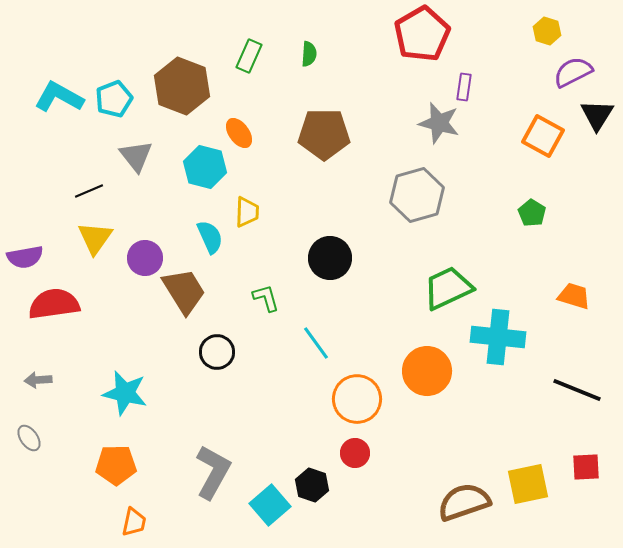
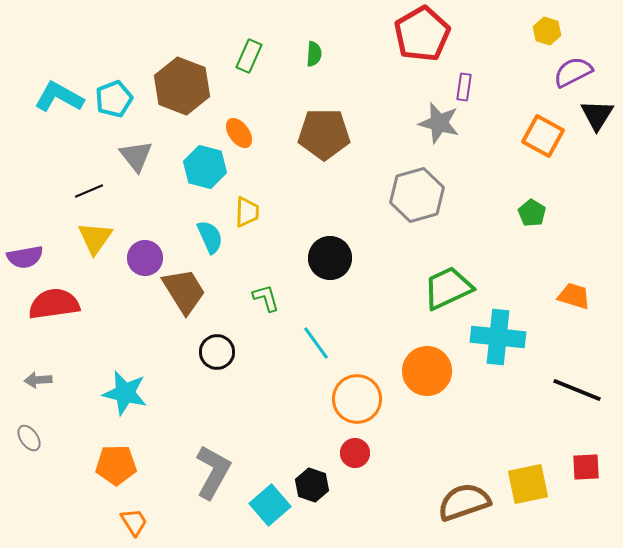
green semicircle at (309, 54): moved 5 px right
orange trapezoid at (134, 522): rotated 44 degrees counterclockwise
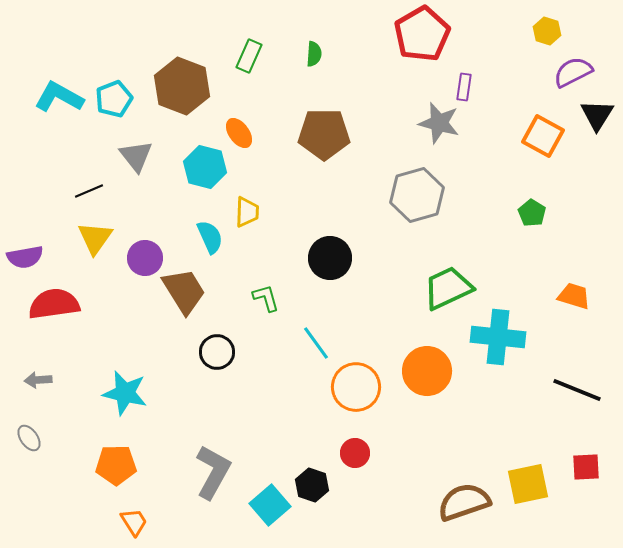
orange circle at (357, 399): moved 1 px left, 12 px up
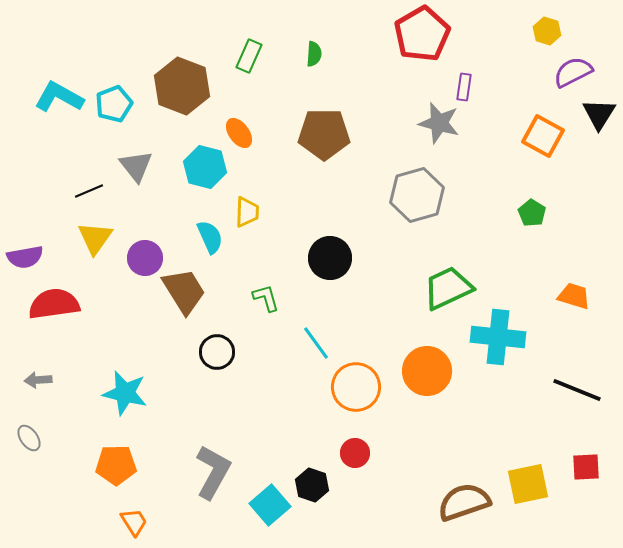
cyan pentagon at (114, 99): moved 5 px down
black triangle at (597, 115): moved 2 px right, 1 px up
gray triangle at (136, 156): moved 10 px down
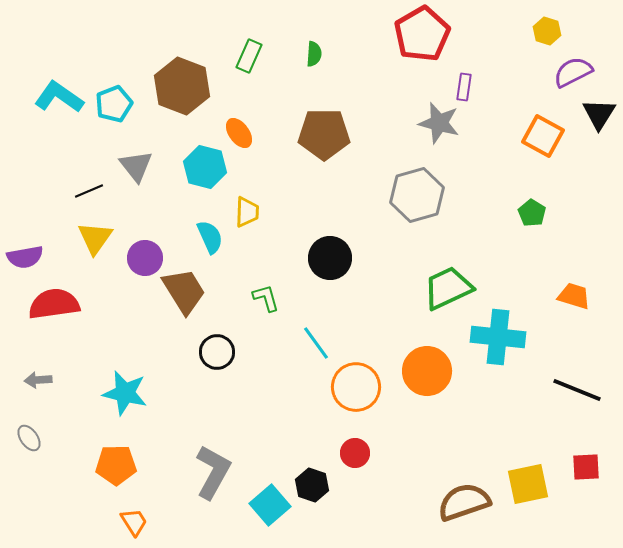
cyan L-shape at (59, 97): rotated 6 degrees clockwise
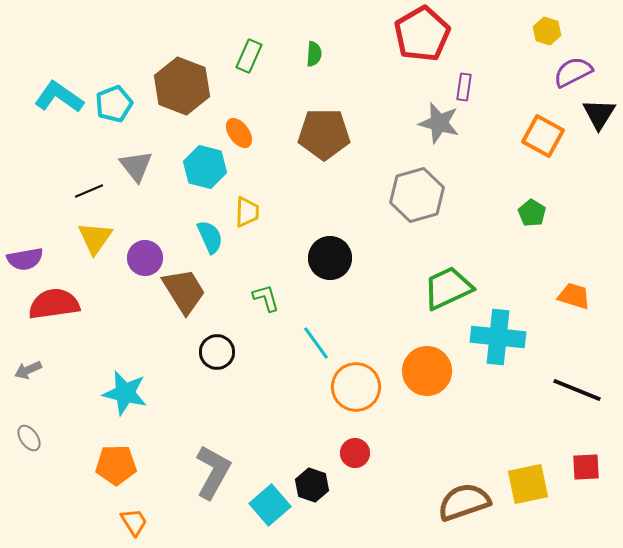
purple semicircle at (25, 257): moved 2 px down
gray arrow at (38, 380): moved 10 px left, 10 px up; rotated 20 degrees counterclockwise
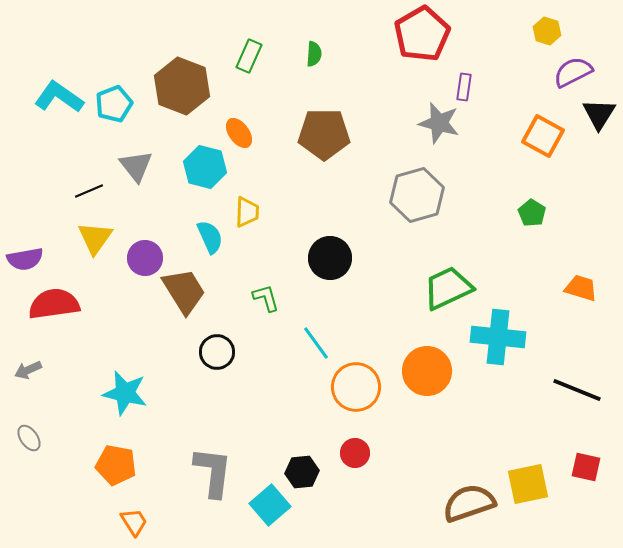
orange trapezoid at (574, 296): moved 7 px right, 8 px up
orange pentagon at (116, 465): rotated 12 degrees clockwise
red square at (586, 467): rotated 16 degrees clockwise
gray L-shape at (213, 472): rotated 22 degrees counterclockwise
black hexagon at (312, 485): moved 10 px left, 13 px up; rotated 24 degrees counterclockwise
brown semicircle at (464, 502): moved 5 px right, 1 px down
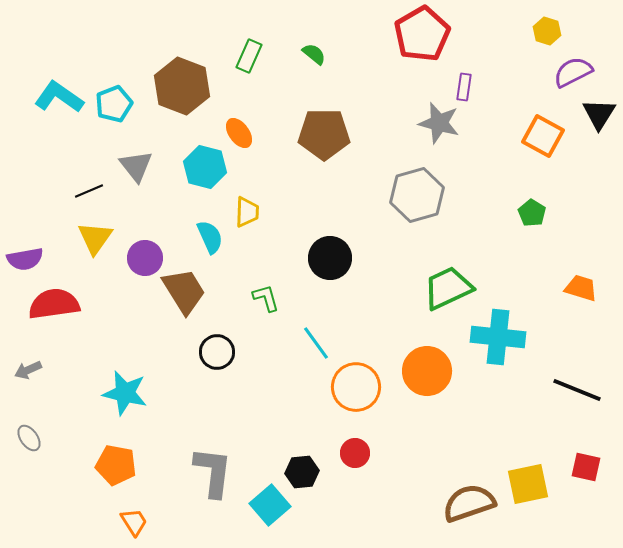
green semicircle at (314, 54): rotated 55 degrees counterclockwise
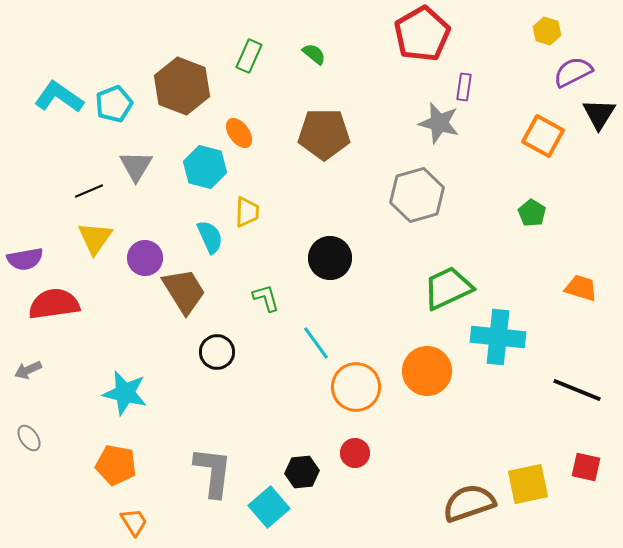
gray triangle at (136, 166): rotated 9 degrees clockwise
cyan square at (270, 505): moved 1 px left, 2 px down
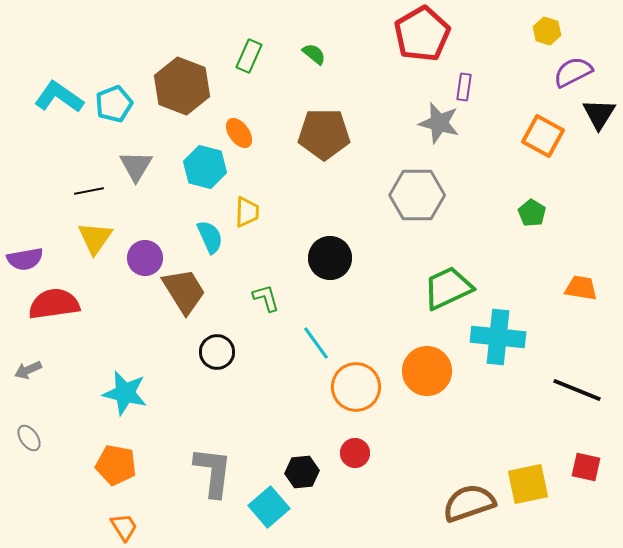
black line at (89, 191): rotated 12 degrees clockwise
gray hexagon at (417, 195): rotated 16 degrees clockwise
orange trapezoid at (581, 288): rotated 8 degrees counterclockwise
orange trapezoid at (134, 522): moved 10 px left, 5 px down
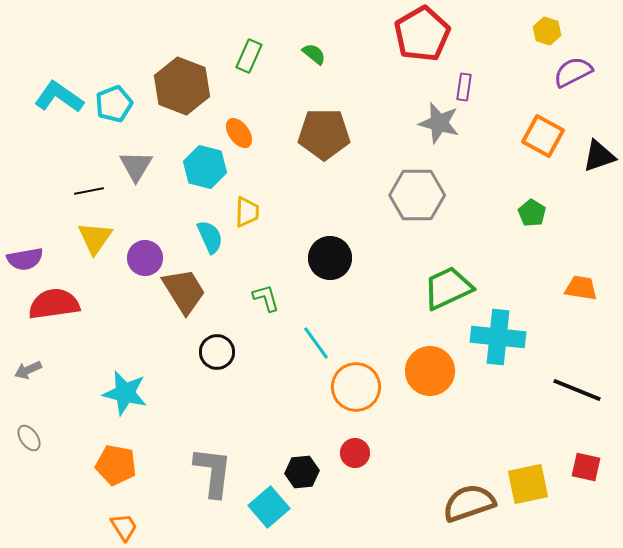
black triangle at (599, 114): moved 42 px down; rotated 39 degrees clockwise
orange circle at (427, 371): moved 3 px right
